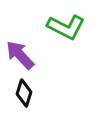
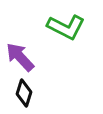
purple arrow: moved 2 px down
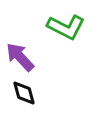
black diamond: rotated 32 degrees counterclockwise
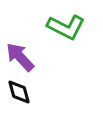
black diamond: moved 5 px left, 1 px up
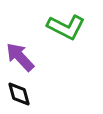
black diamond: moved 2 px down
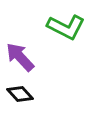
black diamond: moved 1 px right; rotated 28 degrees counterclockwise
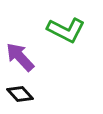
green L-shape: moved 3 px down
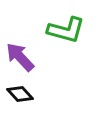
green L-shape: rotated 12 degrees counterclockwise
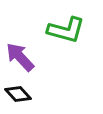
black diamond: moved 2 px left
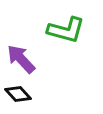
purple arrow: moved 1 px right, 2 px down
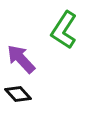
green L-shape: moved 2 px left; rotated 108 degrees clockwise
